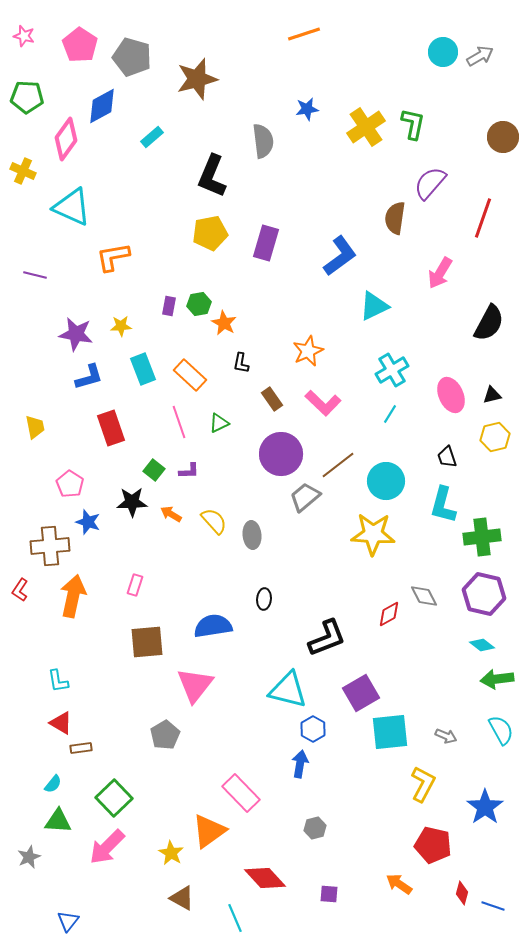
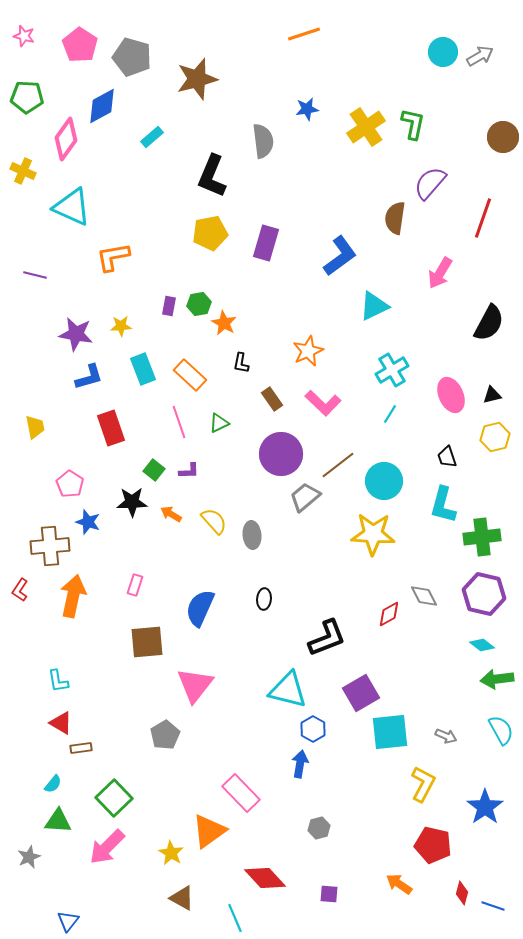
cyan circle at (386, 481): moved 2 px left
blue semicircle at (213, 626): moved 13 px left, 18 px up; rotated 57 degrees counterclockwise
gray hexagon at (315, 828): moved 4 px right
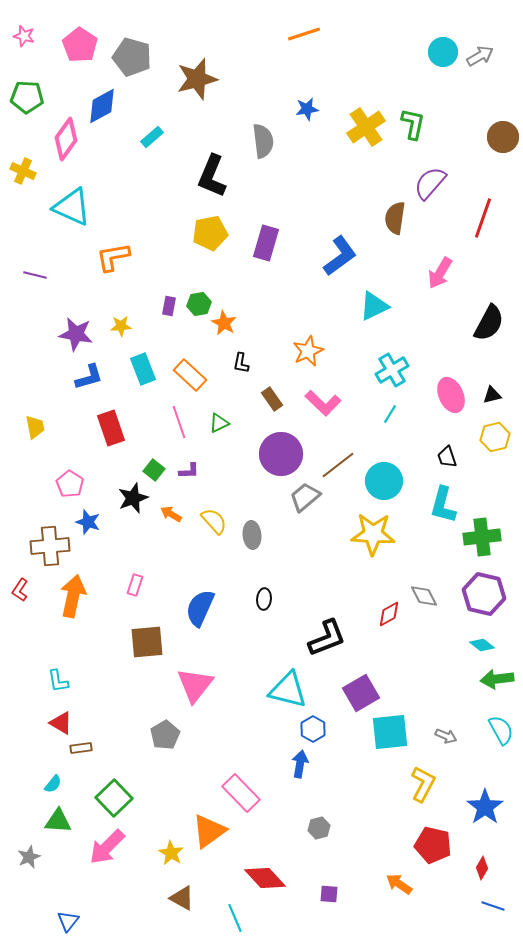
black star at (132, 502): moved 1 px right, 4 px up; rotated 20 degrees counterclockwise
red diamond at (462, 893): moved 20 px right, 25 px up; rotated 15 degrees clockwise
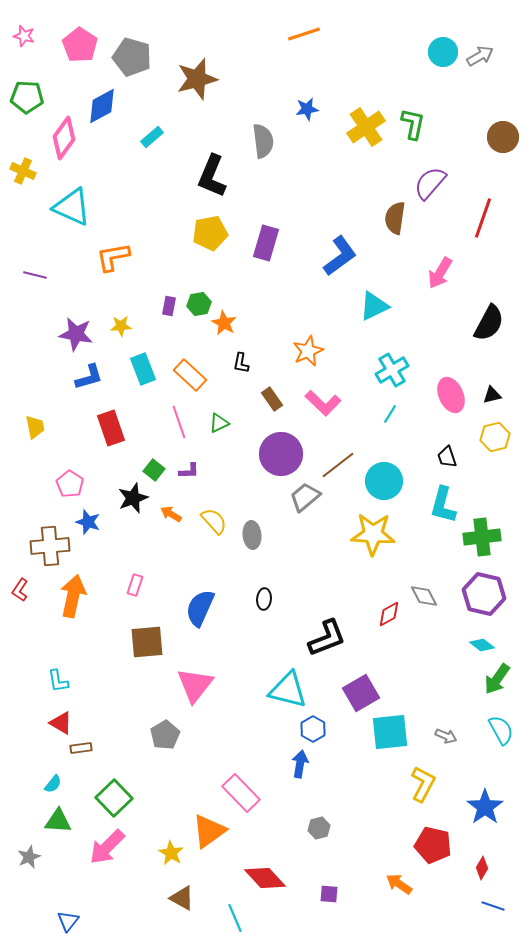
pink diamond at (66, 139): moved 2 px left, 1 px up
green arrow at (497, 679): rotated 48 degrees counterclockwise
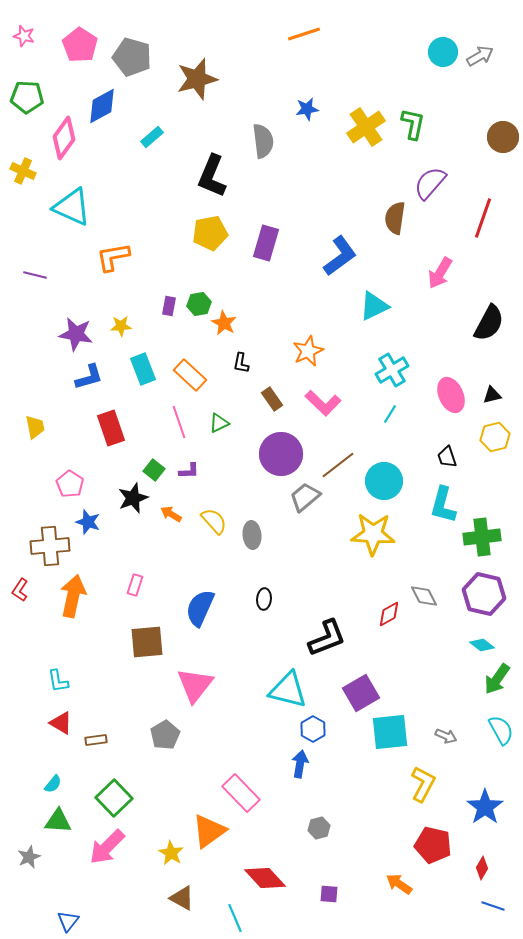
brown rectangle at (81, 748): moved 15 px right, 8 px up
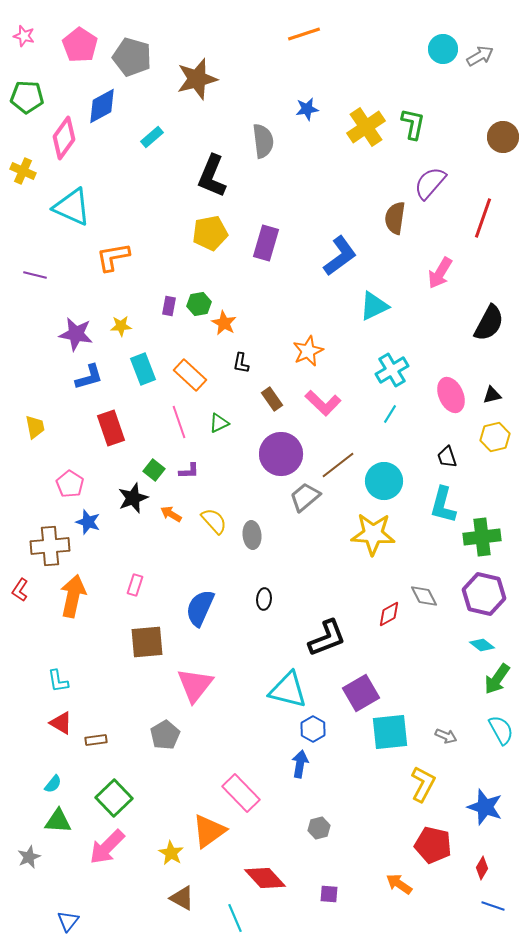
cyan circle at (443, 52): moved 3 px up
blue star at (485, 807): rotated 18 degrees counterclockwise
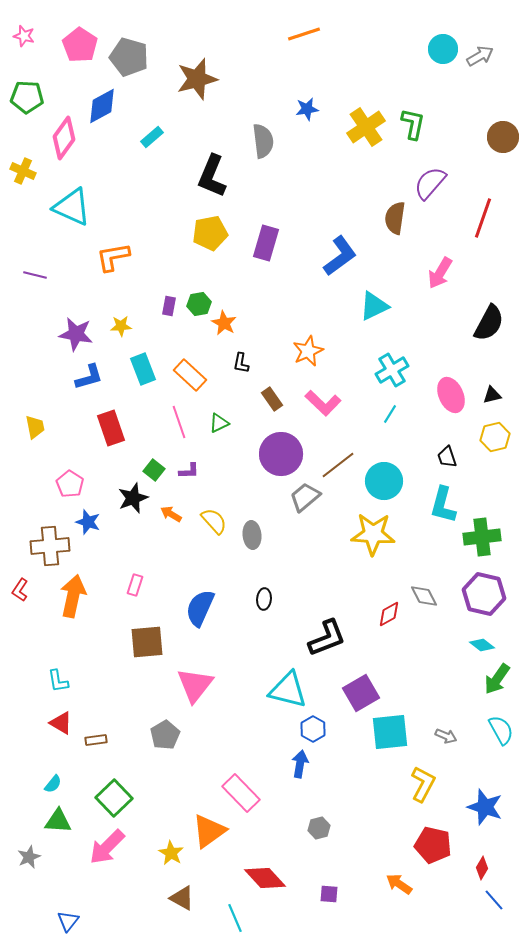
gray pentagon at (132, 57): moved 3 px left
blue line at (493, 906): moved 1 px right, 6 px up; rotated 30 degrees clockwise
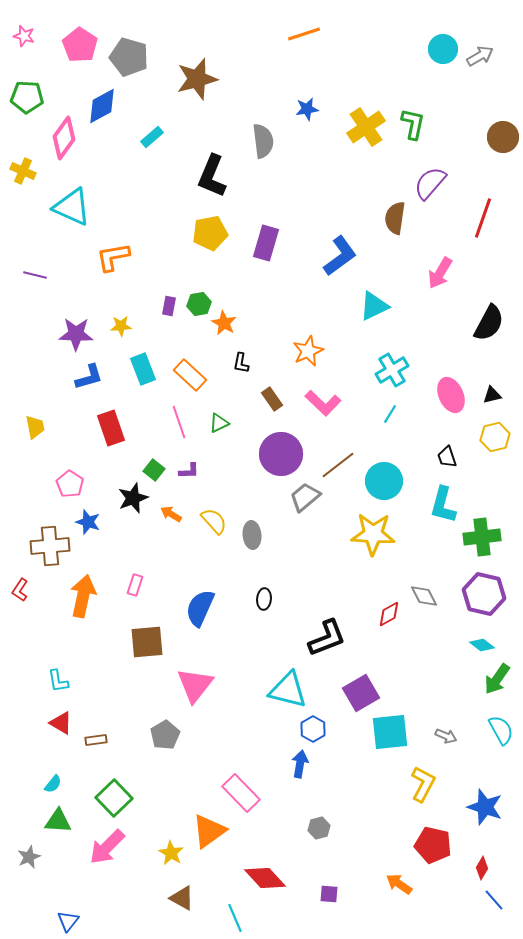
purple star at (76, 334): rotated 8 degrees counterclockwise
orange arrow at (73, 596): moved 10 px right
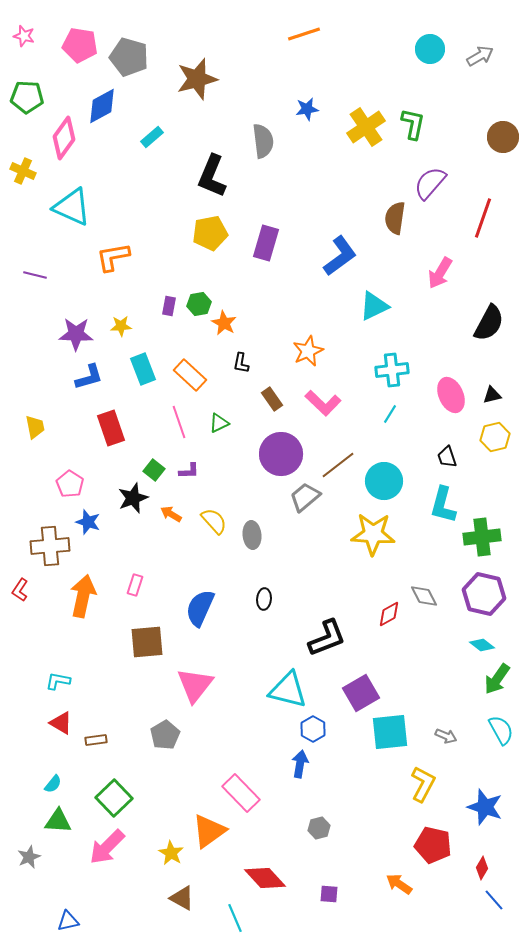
pink pentagon at (80, 45): rotated 24 degrees counterclockwise
cyan circle at (443, 49): moved 13 px left
cyan cross at (392, 370): rotated 24 degrees clockwise
cyan L-shape at (58, 681): rotated 110 degrees clockwise
blue triangle at (68, 921): rotated 40 degrees clockwise
